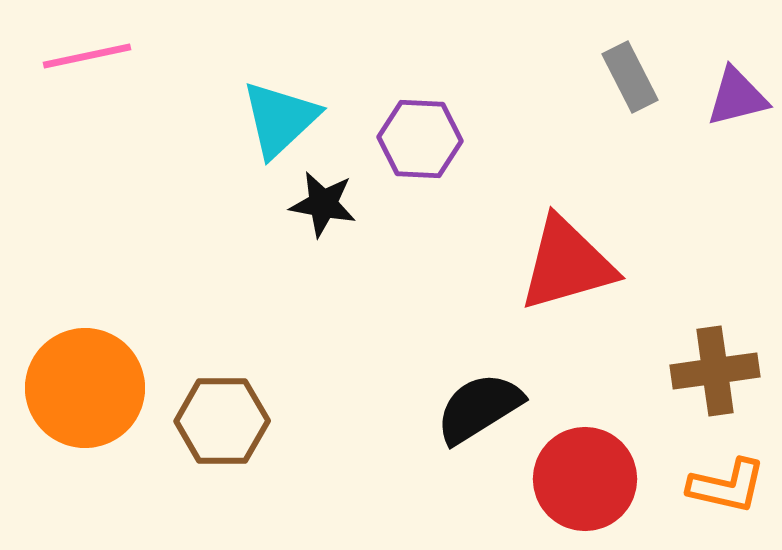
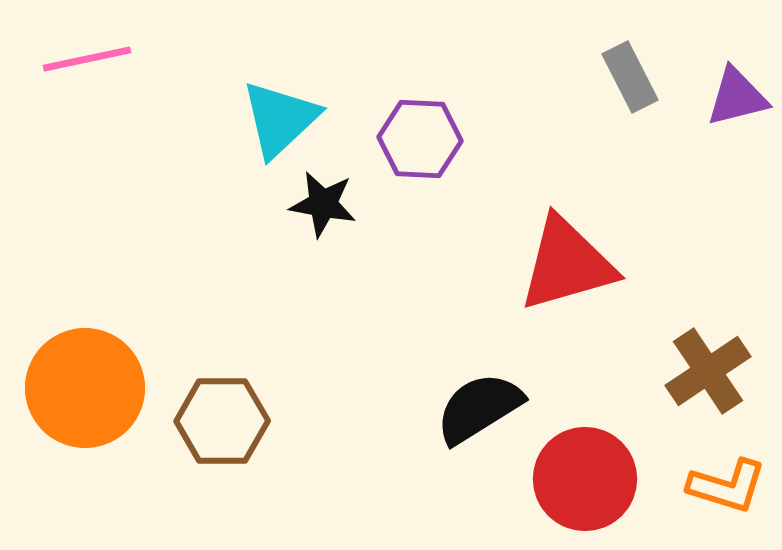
pink line: moved 3 px down
brown cross: moved 7 px left; rotated 26 degrees counterclockwise
orange L-shape: rotated 4 degrees clockwise
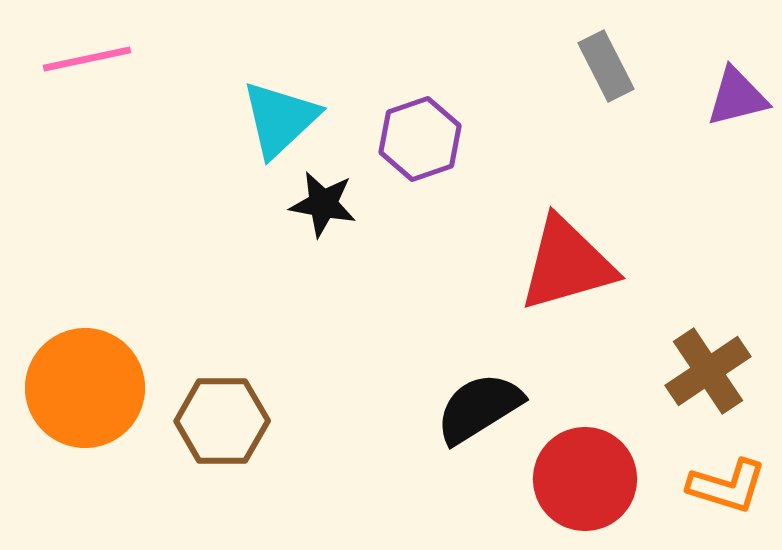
gray rectangle: moved 24 px left, 11 px up
purple hexagon: rotated 22 degrees counterclockwise
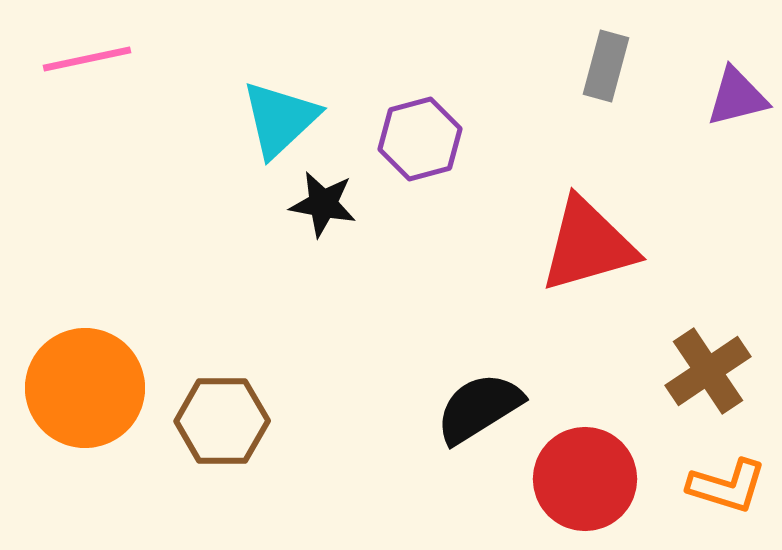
gray rectangle: rotated 42 degrees clockwise
purple hexagon: rotated 4 degrees clockwise
red triangle: moved 21 px right, 19 px up
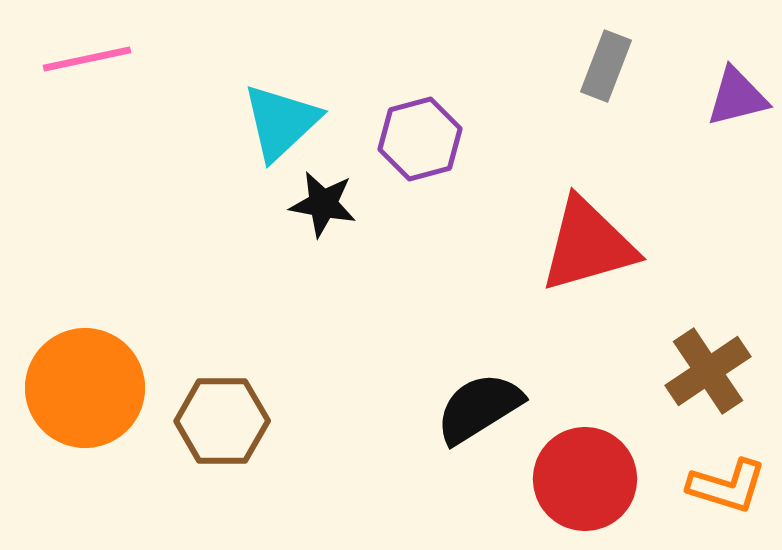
gray rectangle: rotated 6 degrees clockwise
cyan triangle: moved 1 px right, 3 px down
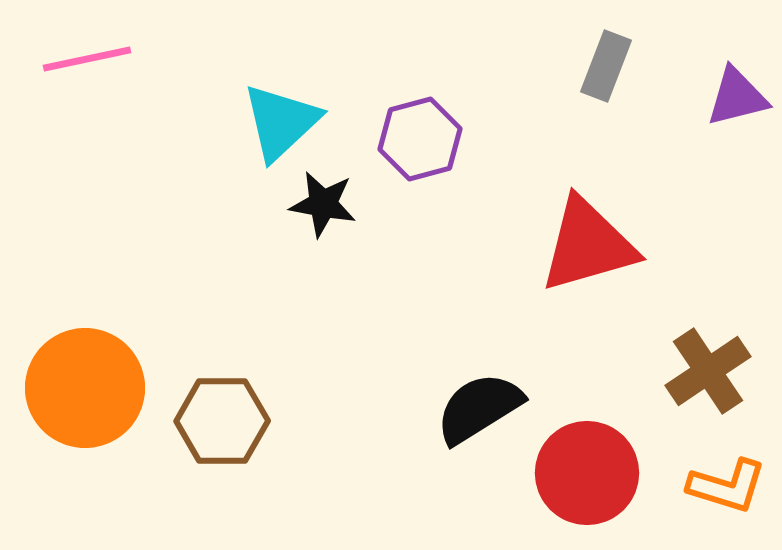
red circle: moved 2 px right, 6 px up
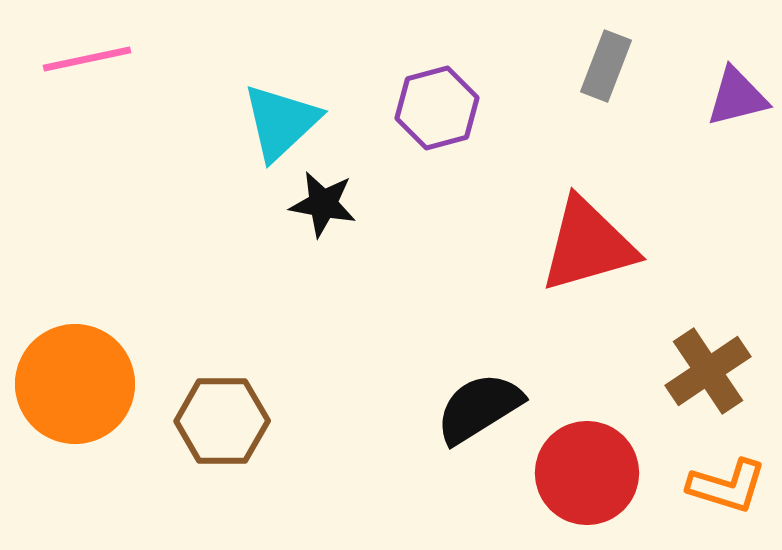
purple hexagon: moved 17 px right, 31 px up
orange circle: moved 10 px left, 4 px up
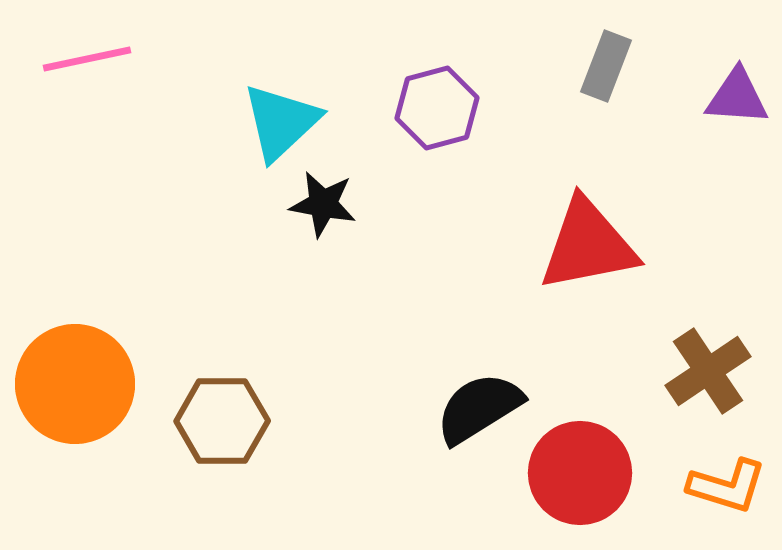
purple triangle: rotated 18 degrees clockwise
red triangle: rotated 5 degrees clockwise
red circle: moved 7 px left
